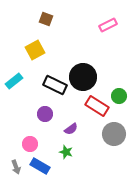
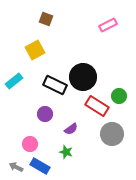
gray circle: moved 2 px left
gray arrow: rotated 136 degrees clockwise
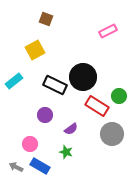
pink rectangle: moved 6 px down
purple circle: moved 1 px down
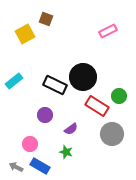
yellow square: moved 10 px left, 16 px up
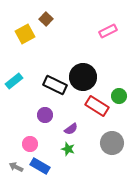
brown square: rotated 24 degrees clockwise
gray circle: moved 9 px down
green star: moved 2 px right, 3 px up
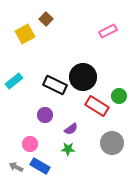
green star: rotated 16 degrees counterclockwise
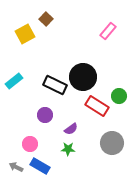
pink rectangle: rotated 24 degrees counterclockwise
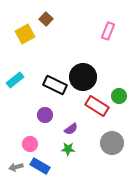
pink rectangle: rotated 18 degrees counterclockwise
cyan rectangle: moved 1 px right, 1 px up
gray arrow: rotated 40 degrees counterclockwise
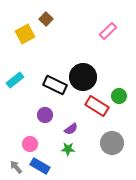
pink rectangle: rotated 24 degrees clockwise
gray arrow: rotated 64 degrees clockwise
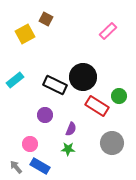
brown square: rotated 16 degrees counterclockwise
purple semicircle: rotated 32 degrees counterclockwise
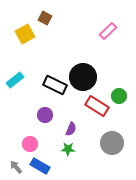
brown square: moved 1 px left, 1 px up
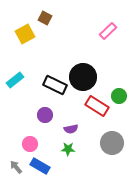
purple semicircle: rotated 56 degrees clockwise
